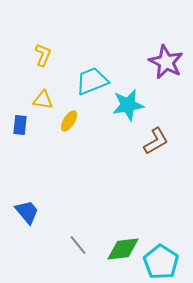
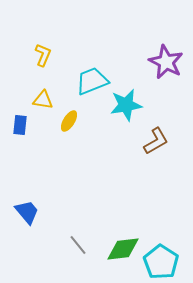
cyan star: moved 2 px left
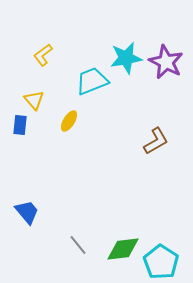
yellow L-shape: rotated 150 degrees counterclockwise
yellow triangle: moved 9 px left; rotated 40 degrees clockwise
cyan star: moved 47 px up
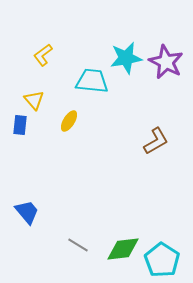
cyan trapezoid: rotated 28 degrees clockwise
gray line: rotated 20 degrees counterclockwise
cyan pentagon: moved 1 px right, 2 px up
